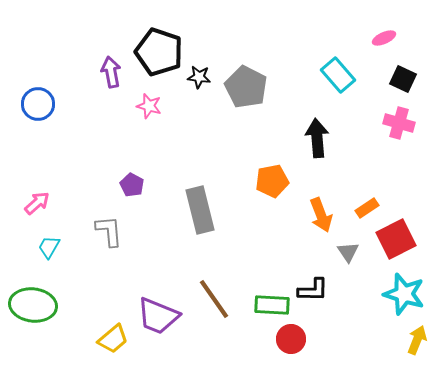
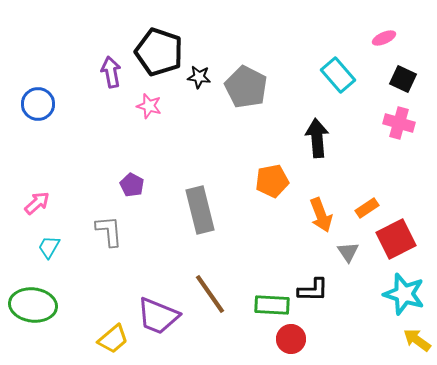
brown line: moved 4 px left, 5 px up
yellow arrow: rotated 76 degrees counterclockwise
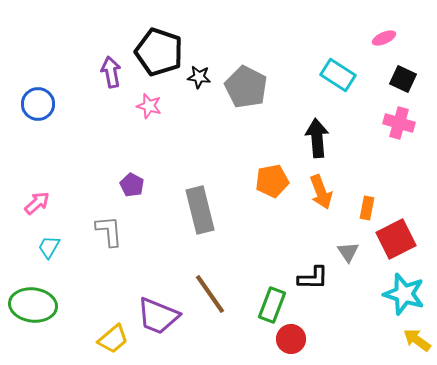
cyan rectangle: rotated 16 degrees counterclockwise
orange rectangle: rotated 45 degrees counterclockwise
orange arrow: moved 23 px up
black L-shape: moved 12 px up
green rectangle: rotated 72 degrees counterclockwise
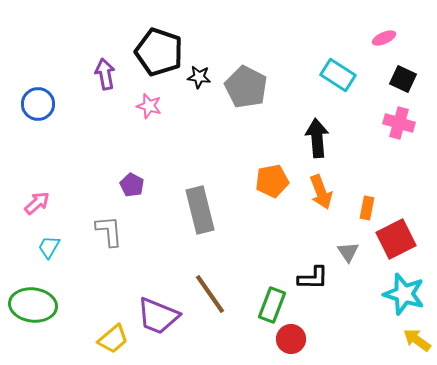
purple arrow: moved 6 px left, 2 px down
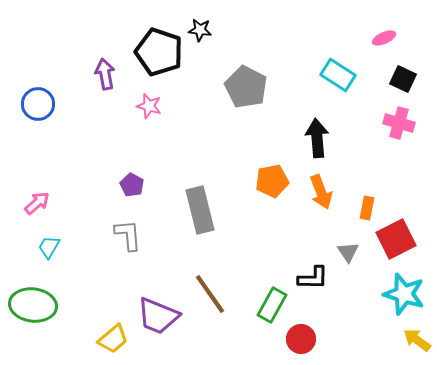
black star: moved 1 px right, 47 px up
gray L-shape: moved 19 px right, 4 px down
green rectangle: rotated 8 degrees clockwise
red circle: moved 10 px right
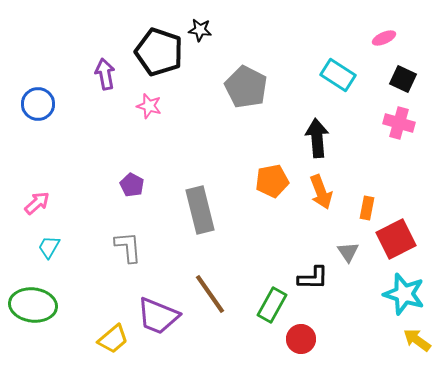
gray L-shape: moved 12 px down
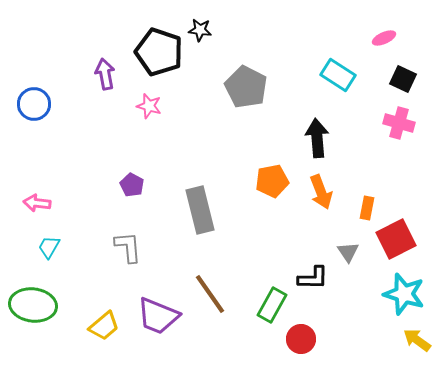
blue circle: moved 4 px left
pink arrow: rotated 132 degrees counterclockwise
yellow trapezoid: moved 9 px left, 13 px up
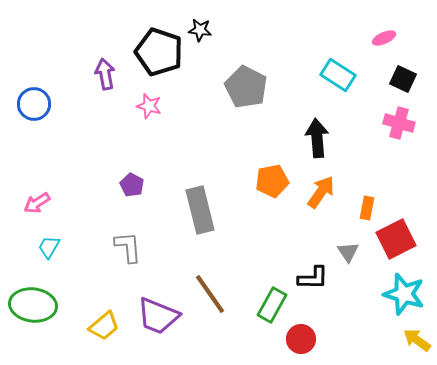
orange arrow: rotated 124 degrees counterclockwise
pink arrow: rotated 40 degrees counterclockwise
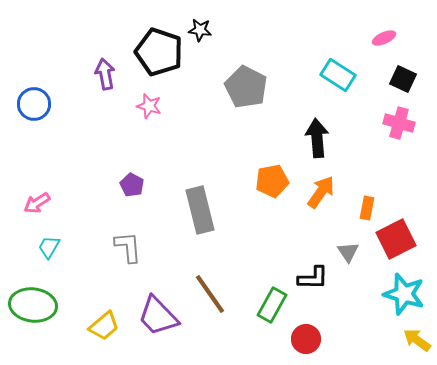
purple trapezoid: rotated 24 degrees clockwise
red circle: moved 5 px right
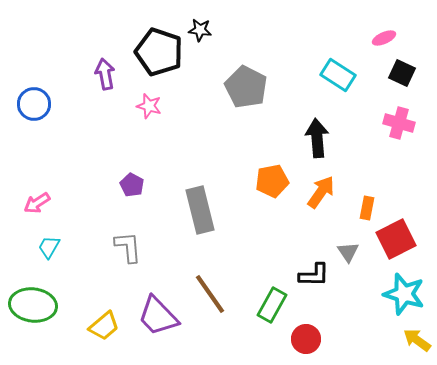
black square: moved 1 px left, 6 px up
black L-shape: moved 1 px right, 3 px up
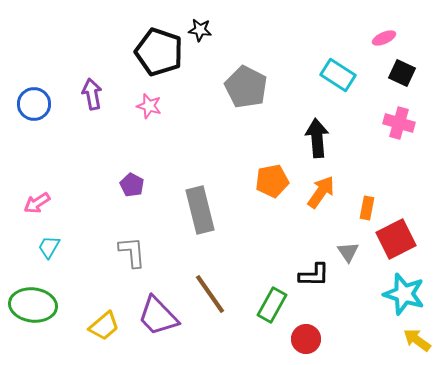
purple arrow: moved 13 px left, 20 px down
gray L-shape: moved 4 px right, 5 px down
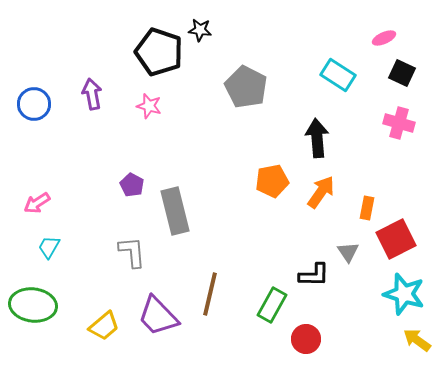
gray rectangle: moved 25 px left, 1 px down
brown line: rotated 48 degrees clockwise
